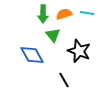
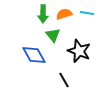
blue diamond: moved 2 px right
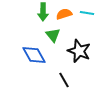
green arrow: moved 2 px up
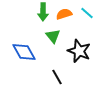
cyan line: rotated 32 degrees clockwise
green triangle: moved 1 px down
blue diamond: moved 10 px left, 3 px up
black line: moved 7 px left, 3 px up
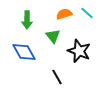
green arrow: moved 16 px left, 8 px down
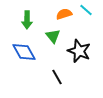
cyan line: moved 1 px left, 3 px up
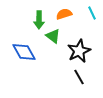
cyan line: moved 6 px right, 3 px down; rotated 24 degrees clockwise
green arrow: moved 12 px right
green triangle: rotated 14 degrees counterclockwise
black star: rotated 25 degrees clockwise
black line: moved 22 px right
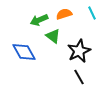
green arrow: rotated 66 degrees clockwise
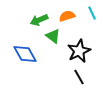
orange semicircle: moved 3 px right, 2 px down
blue diamond: moved 1 px right, 2 px down
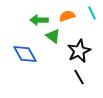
green arrow: rotated 24 degrees clockwise
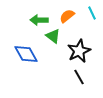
orange semicircle: rotated 21 degrees counterclockwise
blue diamond: moved 1 px right
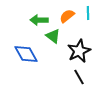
cyan line: moved 4 px left; rotated 24 degrees clockwise
